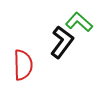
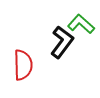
green L-shape: moved 2 px right, 2 px down
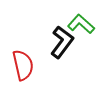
red semicircle: rotated 12 degrees counterclockwise
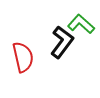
red semicircle: moved 8 px up
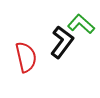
red semicircle: moved 3 px right
